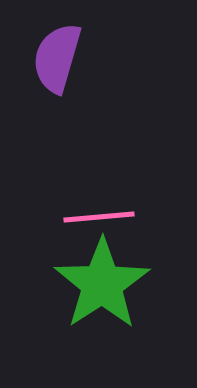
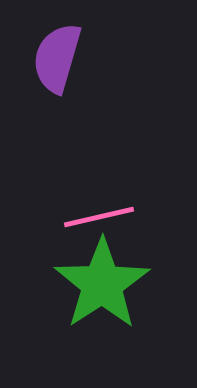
pink line: rotated 8 degrees counterclockwise
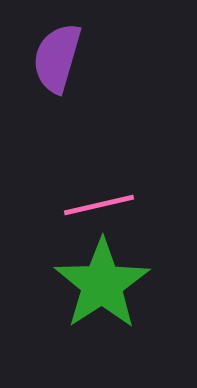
pink line: moved 12 px up
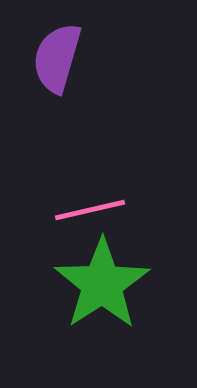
pink line: moved 9 px left, 5 px down
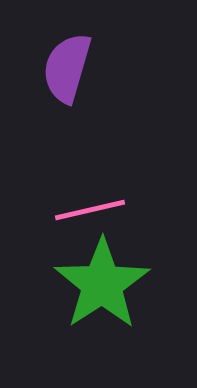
purple semicircle: moved 10 px right, 10 px down
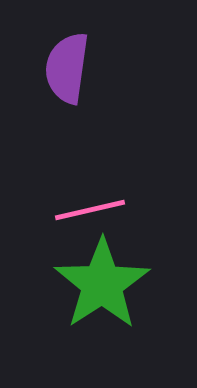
purple semicircle: rotated 8 degrees counterclockwise
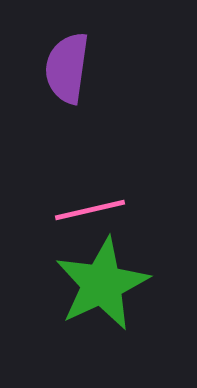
green star: rotated 8 degrees clockwise
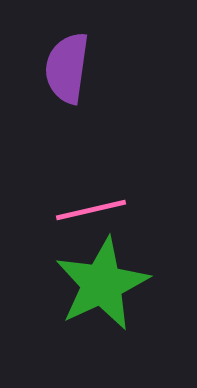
pink line: moved 1 px right
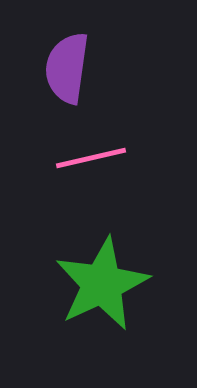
pink line: moved 52 px up
